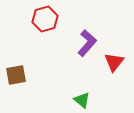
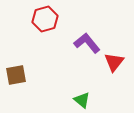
purple L-shape: rotated 80 degrees counterclockwise
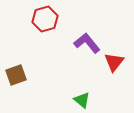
brown square: rotated 10 degrees counterclockwise
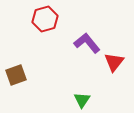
green triangle: rotated 24 degrees clockwise
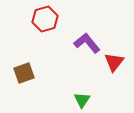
brown square: moved 8 px right, 2 px up
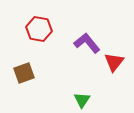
red hexagon: moved 6 px left, 10 px down; rotated 25 degrees clockwise
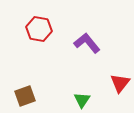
red triangle: moved 6 px right, 21 px down
brown square: moved 1 px right, 23 px down
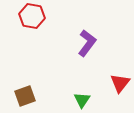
red hexagon: moved 7 px left, 13 px up
purple L-shape: rotated 76 degrees clockwise
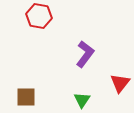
red hexagon: moved 7 px right
purple L-shape: moved 2 px left, 11 px down
brown square: moved 1 px right, 1 px down; rotated 20 degrees clockwise
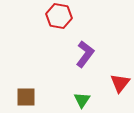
red hexagon: moved 20 px right
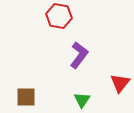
purple L-shape: moved 6 px left, 1 px down
